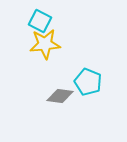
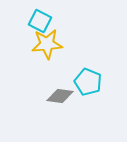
yellow star: moved 2 px right
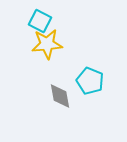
cyan pentagon: moved 2 px right, 1 px up
gray diamond: rotated 72 degrees clockwise
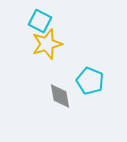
yellow star: rotated 12 degrees counterclockwise
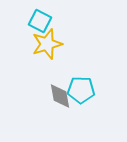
cyan pentagon: moved 9 px left, 9 px down; rotated 20 degrees counterclockwise
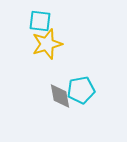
cyan square: rotated 20 degrees counterclockwise
cyan pentagon: rotated 12 degrees counterclockwise
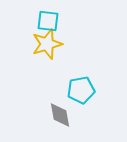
cyan square: moved 8 px right
gray diamond: moved 19 px down
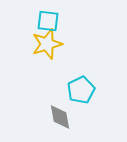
cyan pentagon: rotated 16 degrees counterclockwise
gray diamond: moved 2 px down
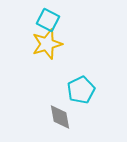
cyan square: moved 1 px up; rotated 20 degrees clockwise
